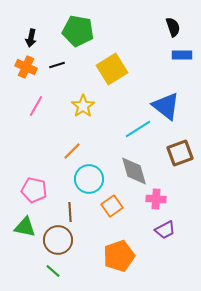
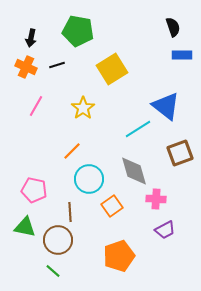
yellow star: moved 2 px down
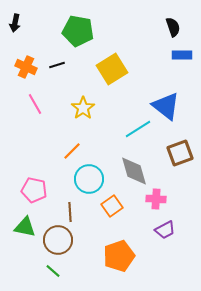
black arrow: moved 16 px left, 15 px up
pink line: moved 1 px left, 2 px up; rotated 60 degrees counterclockwise
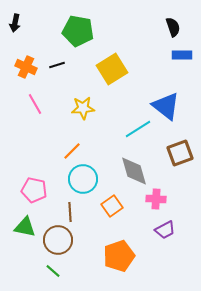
yellow star: rotated 30 degrees clockwise
cyan circle: moved 6 px left
